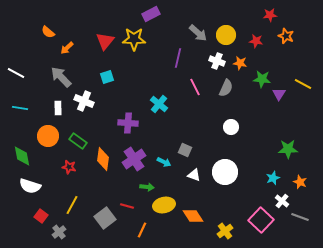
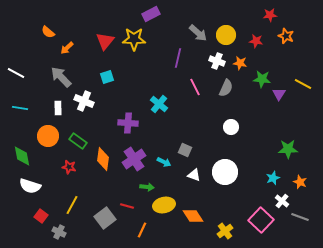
gray cross at (59, 232): rotated 24 degrees counterclockwise
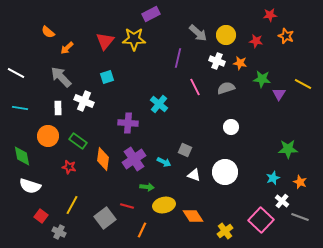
gray semicircle at (226, 88): rotated 132 degrees counterclockwise
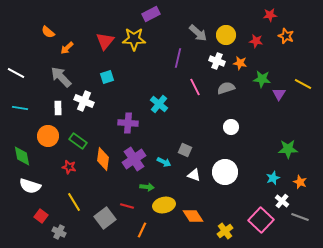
yellow line at (72, 205): moved 2 px right, 3 px up; rotated 60 degrees counterclockwise
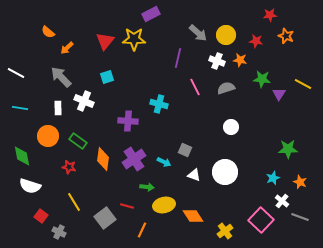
orange star at (240, 63): moved 3 px up
cyan cross at (159, 104): rotated 24 degrees counterclockwise
purple cross at (128, 123): moved 2 px up
